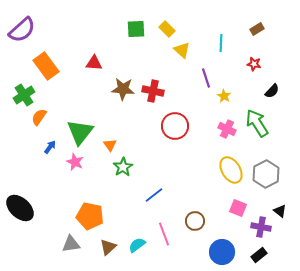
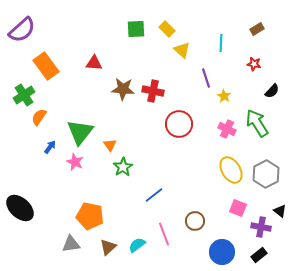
red circle: moved 4 px right, 2 px up
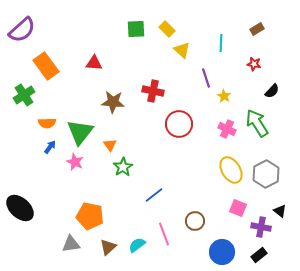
brown star: moved 10 px left, 13 px down
orange semicircle: moved 8 px right, 6 px down; rotated 126 degrees counterclockwise
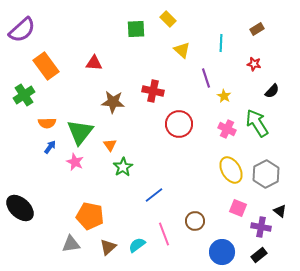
yellow rectangle: moved 1 px right, 10 px up
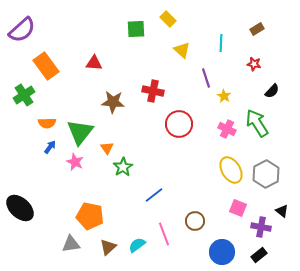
orange triangle: moved 3 px left, 3 px down
black triangle: moved 2 px right
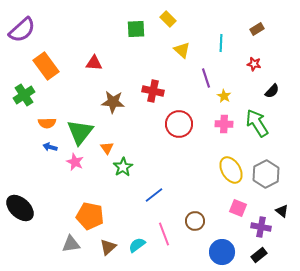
pink cross: moved 3 px left, 5 px up; rotated 24 degrees counterclockwise
blue arrow: rotated 112 degrees counterclockwise
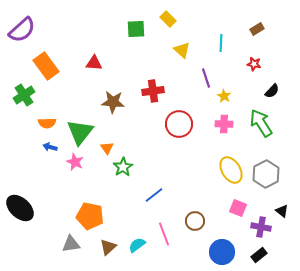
red cross: rotated 20 degrees counterclockwise
green arrow: moved 4 px right
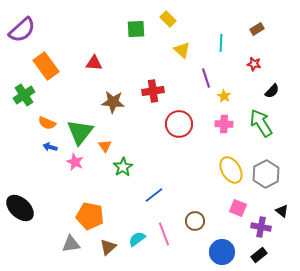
orange semicircle: rotated 24 degrees clockwise
orange triangle: moved 2 px left, 2 px up
cyan semicircle: moved 6 px up
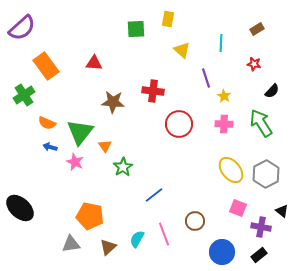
yellow rectangle: rotated 56 degrees clockwise
purple semicircle: moved 2 px up
red cross: rotated 15 degrees clockwise
yellow ellipse: rotated 8 degrees counterclockwise
cyan semicircle: rotated 24 degrees counterclockwise
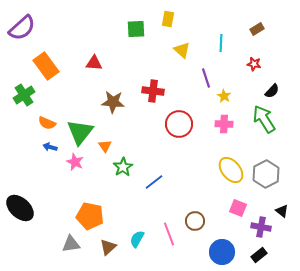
green arrow: moved 3 px right, 4 px up
blue line: moved 13 px up
pink line: moved 5 px right
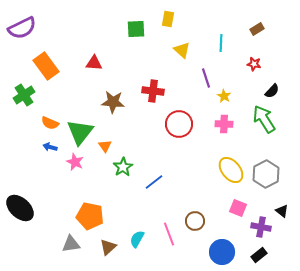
purple semicircle: rotated 16 degrees clockwise
orange semicircle: moved 3 px right
